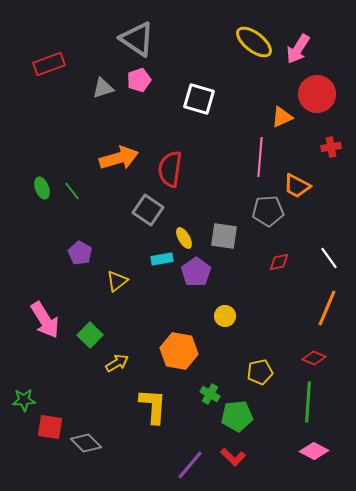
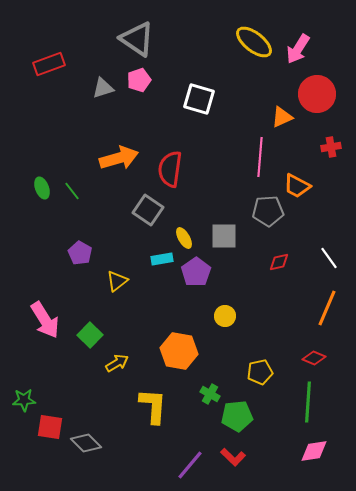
gray square at (224, 236): rotated 8 degrees counterclockwise
pink diamond at (314, 451): rotated 36 degrees counterclockwise
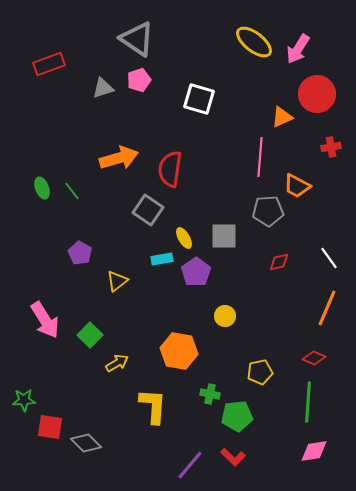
green cross at (210, 394): rotated 18 degrees counterclockwise
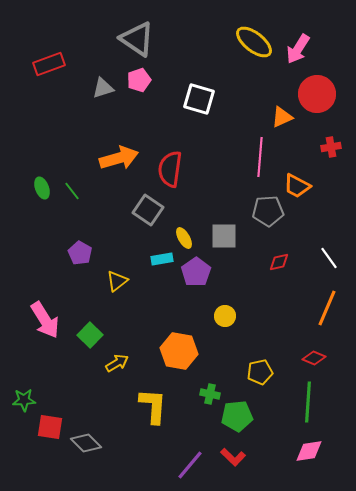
pink diamond at (314, 451): moved 5 px left
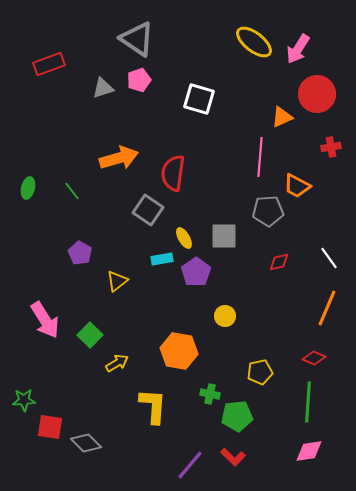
red semicircle at (170, 169): moved 3 px right, 4 px down
green ellipse at (42, 188): moved 14 px left; rotated 35 degrees clockwise
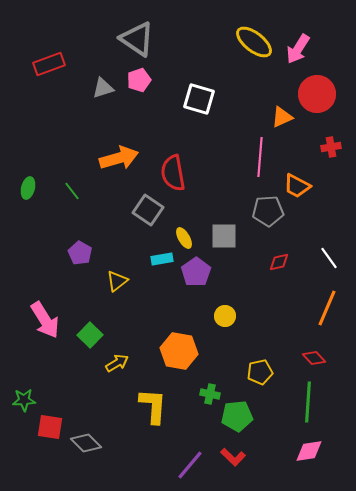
red semicircle at (173, 173): rotated 18 degrees counterclockwise
red diamond at (314, 358): rotated 25 degrees clockwise
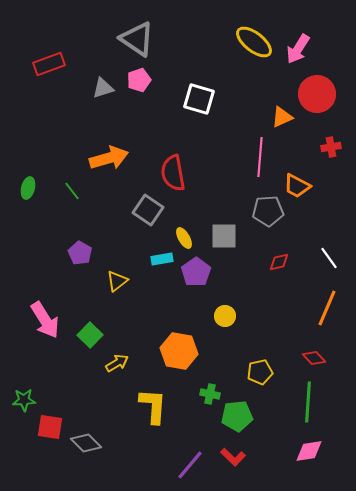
orange arrow at (119, 158): moved 10 px left
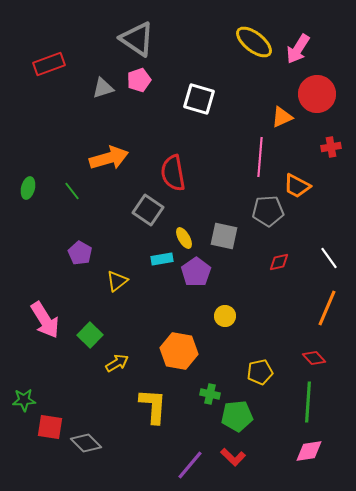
gray square at (224, 236): rotated 12 degrees clockwise
